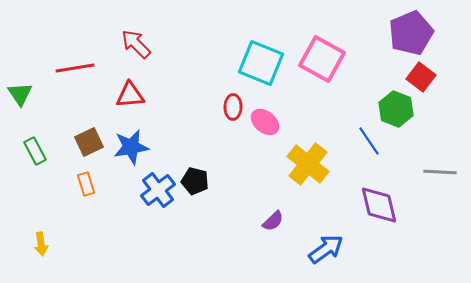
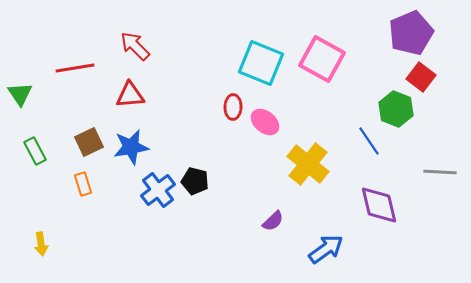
red arrow: moved 1 px left, 2 px down
orange rectangle: moved 3 px left
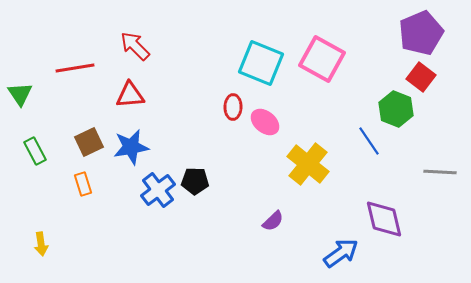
purple pentagon: moved 10 px right
black pentagon: rotated 12 degrees counterclockwise
purple diamond: moved 5 px right, 14 px down
blue arrow: moved 15 px right, 4 px down
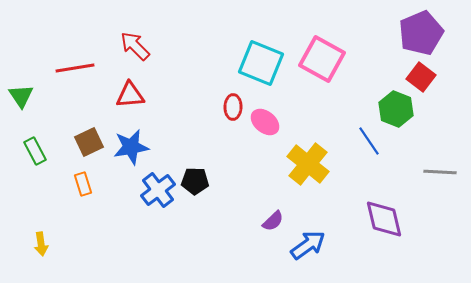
green triangle: moved 1 px right, 2 px down
blue arrow: moved 33 px left, 8 px up
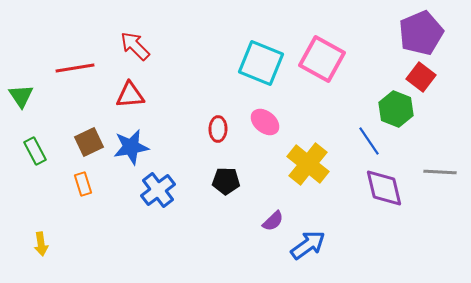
red ellipse: moved 15 px left, 22 px down
black pentagon: moved 31 px right
purple diamond: moved 31 px up
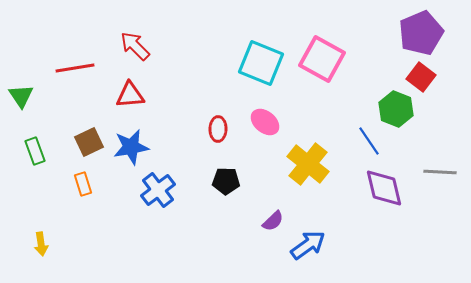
green rectangle: rotated 8 degrees clockwise
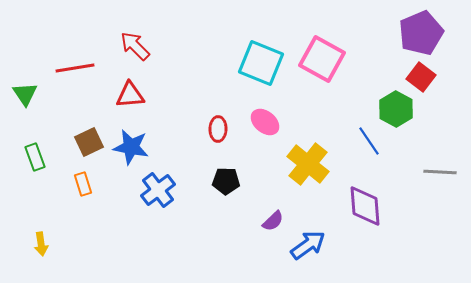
green triangle: moved 4 px right, 2 px up
green hexagon: rotated 8 degrees clockwise
blue star: rotated 21 degrees clockwise
green rectangle: moved 6 px down
purple diamond: moved 19 px left, 18 px down; rotated 9 degrees clockwise
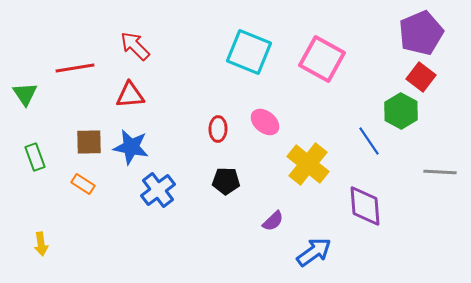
cyan square: moved 12 px left, 11 px up
green hexagon: moved 5 px right, 2 px down
brown square: rotated 24 degrees clockwise
orange rectangle: rotated 40 degrees counterclockwise
blue arrow: moved 6 px right, 7 px down
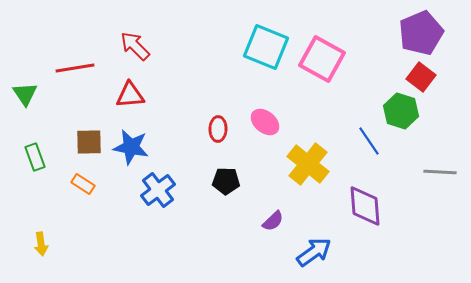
cyan square: moved 17 px right, 5 px up
green hexagon: rotated 12 degrees counterclockwise
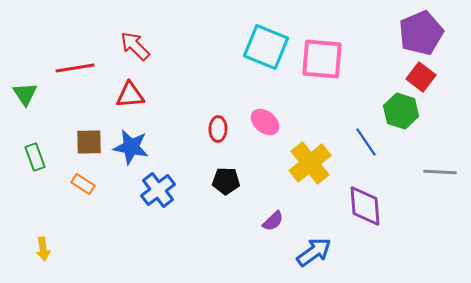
pink square: rotated 24 degrees counterclockwise
blue line: moved 3 px left, 1 px down
yellow cross: moved 2 px right, 1 px up; rotated 12 degrees clockwise
yellow arrow: moved 2 px right, 5 px down
